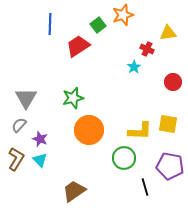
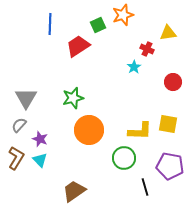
green square: rotated 14 degrees clockwise
brown L-shape: moved 1 px up
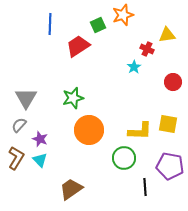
yellow triangle: moved 1 px left, 2 px down
black line: rotated 12 degrees clockwise
brown trapezoid: moved 3 px left, 2 px up
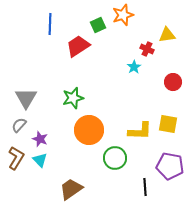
green circle: moved 9 px left
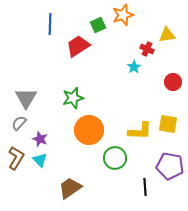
gray semicircle: moved 2 px up
brown trapezoid: moved 1 px left, 1 px up
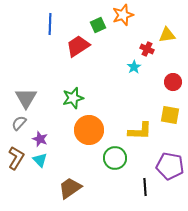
yellow square: moved 2 px right, 9 px up
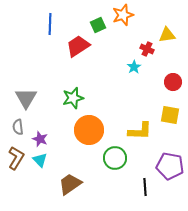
gray semicircle: moved 1 px left, 4 px down; rotated 49 degrees counterclockwise
brown trapezoid: moved 4 px up
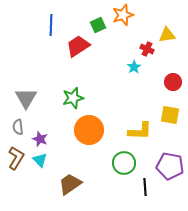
blue line: moved 1 px right, 1 px down
green circle: moved 9 px right, 5 px down
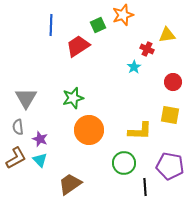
brown L-shape: rotated 30 degrees clockwise
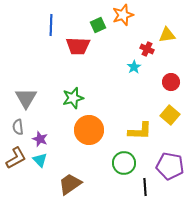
red trapezoid: rotated 145 degrees counterclockwise
red circle: moved 2 px left
yellow square: rotated 30 degrees clockwise
